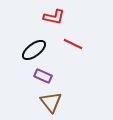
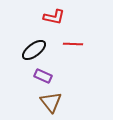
red line: rotated 24 degrees counterclockwise
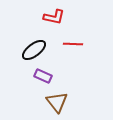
brown triangle: moved 6 px right
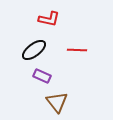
red L-shape: moved 5 px left, 2 px down
red line: moved 4 px right, 6 px down
purple rectangle: moved 1 px left
